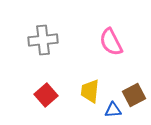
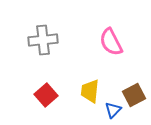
blue triangle: rotated 42 degrees counterclockwise
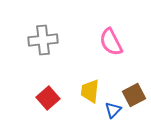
red square: moved 2 px right, 3 px down
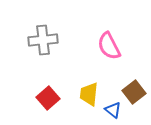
pink semicircle: moved 2 px left, 4 px down
yellow trapezoid: moved 1 px left, 3 px down
brown square: moved 3 px up; rotated 10 degrees counterclockwise
blue triangle: rotated 36 degrees counterclockwise
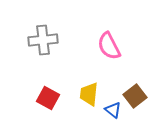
brown square: moved 1 px right, 4 px down
red square: rotated 20 degrees counterclockwise
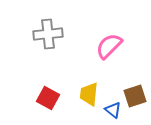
gray cross: moved 5 px right, 6 px up
pink semicircle: rotated 72 degrees clockwise
brown square: rotated 20 degrees clockwise
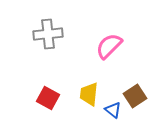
brown square: rotated 15 degrees counterclockwise
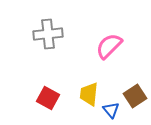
blue triangle: moved 2 px left; rotated 12 degrees clockwise
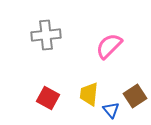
gray cross: moved 2 px left, 1 px down
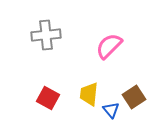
brown square: moved 1 px left, 1 px down
